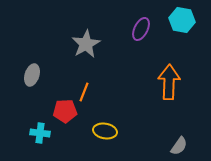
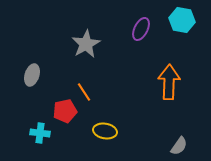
orange line: rotated 54 degrees counterclockwise
red pentagon: rotated 10 degrees counterclockwise
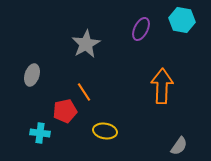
orange arrow: moved 7 px left, 4 px down
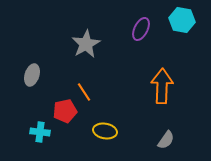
cyan cross: moved 1 px up
gray semicircle: moved 13 px left, 6 px up
